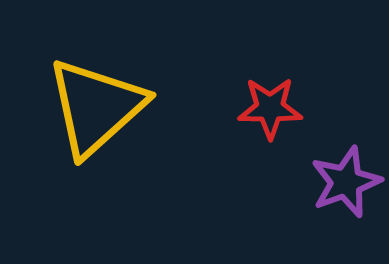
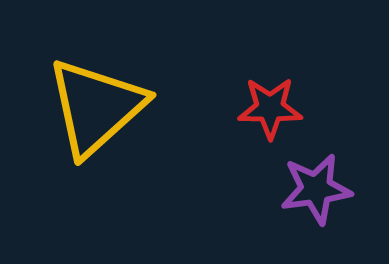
purple star: moved 30 px left, 7 px down; rotated 12 degrees clockwise
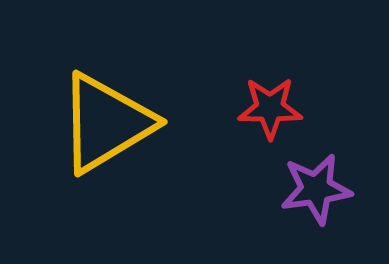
yellow triangle: moved 10 px right, 16 px down; rotated 11 degrees clockwise
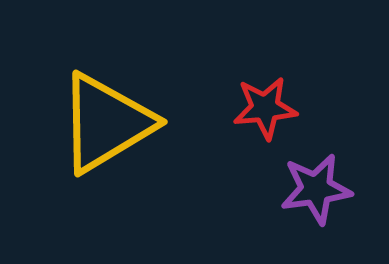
red star: moved 5 px left; rotated 6 degrees counterclockwise
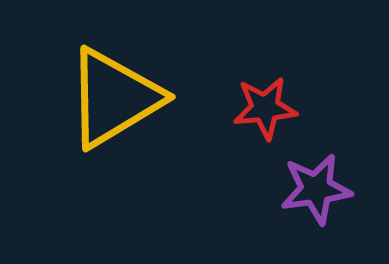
yellow triangle: moved 8 px right, 25 px up
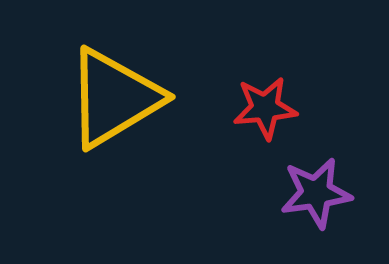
purple star: moved 4 px down
